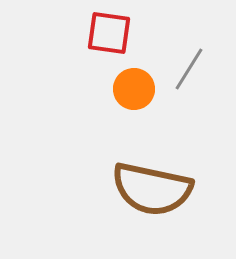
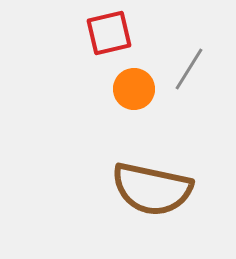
red square: rotated 21 degrees counterclockwise
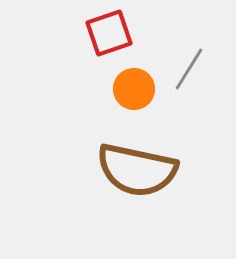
red square: rotated 6 degrees counterclockwise
brown semicircle: moved 15 px left, 19 px up
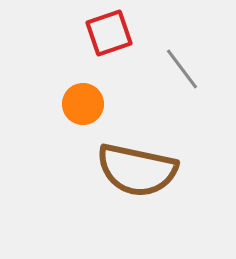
gray line: moved 7 px left; rotated 69 degrees counterclockwise
orange circle: moved 51 px left, 15 px down
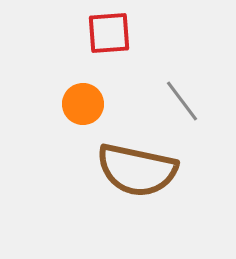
red square: rotated 15 degrees clockwise
gray line: moved 32 px down
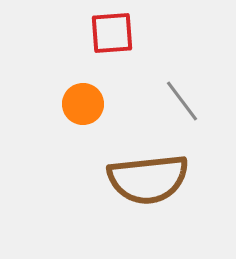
red square: moved 3 px right
brown semicircle: moved 11 px right, 9 px down; rotated 18 degrees counterclockwise
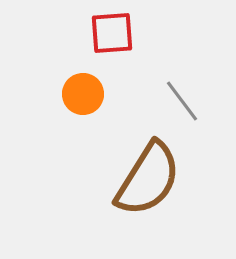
orange circle: moved 10 px up
brown semicircle: rotated 52 degrees counterclockwise
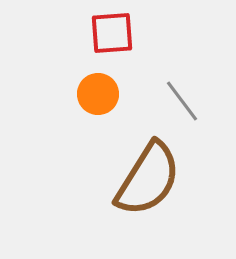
orange circle: moved 15 px right
